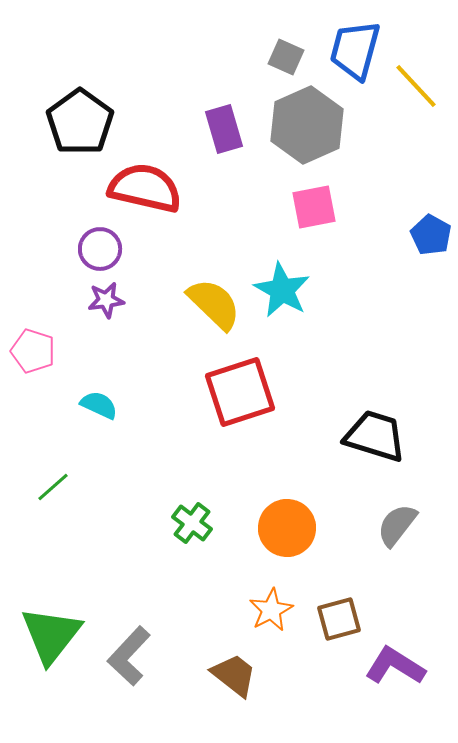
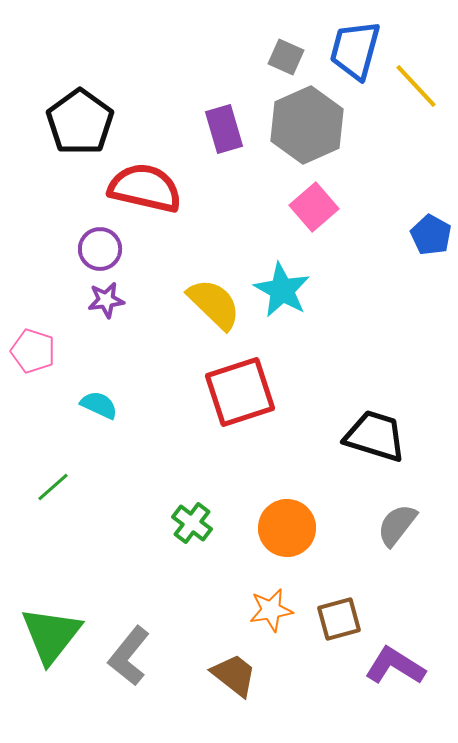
pink square: rotated 30 degrees counterclockwise
orange star: rotated 18 degrees clockwise
gray L-shape: rotated 4 degrees counterclockwise
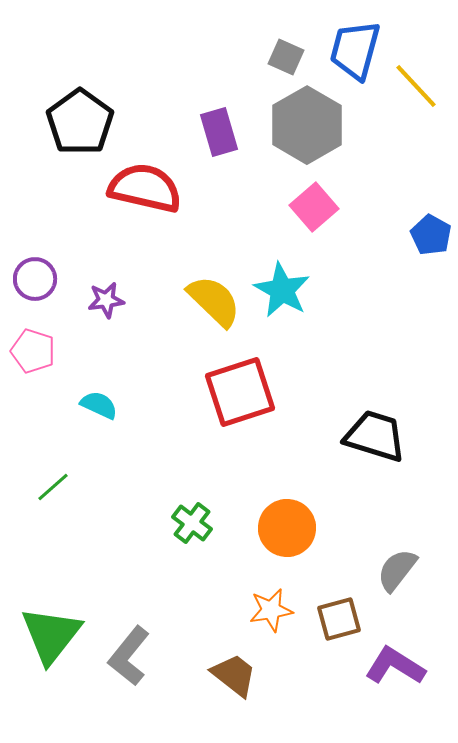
gray hexagon: rotated 6 degrees counterclockwise
purple rectangle: moved 5 px left, 3 px down
purple circle: moved 65 px left, 30 px down
yellow semicircle: moved 3 px up
gray semicircle: moved 45 px down
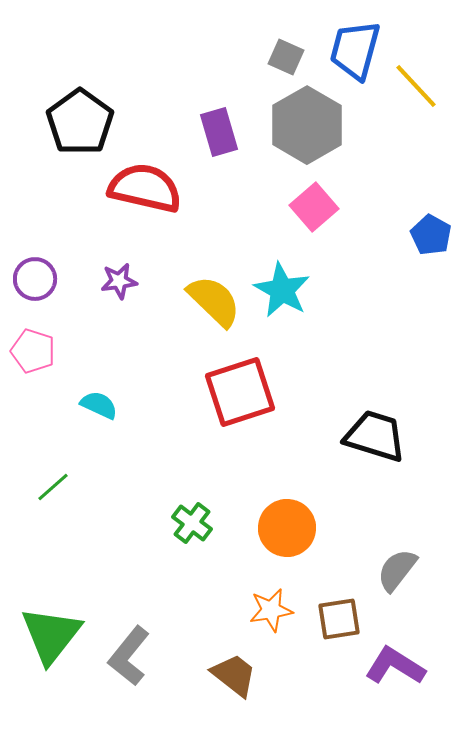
purple star: moved 13 px right, 19 px up
brown square: rotated 6 degrees clockwise
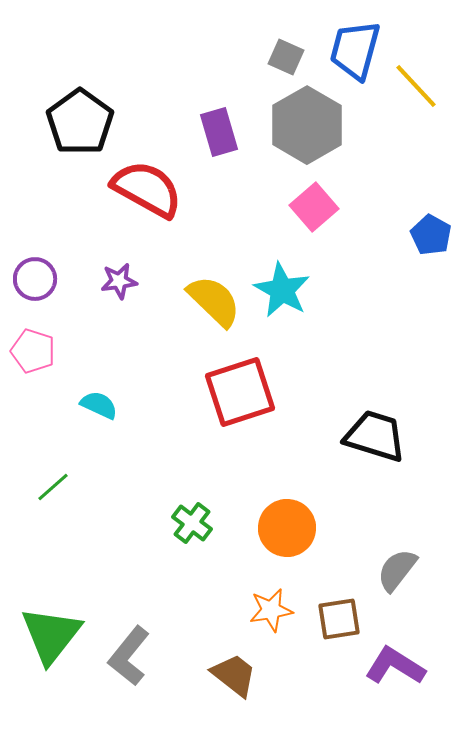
red semicircle: moved 2 px right, 1 px down; rotated 16 degrees clockwise
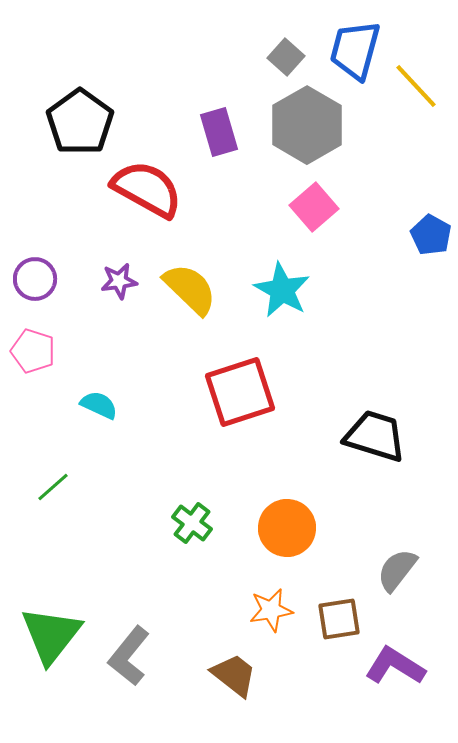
gray square: rotated 18 degrees clockwise
yellow semicircle: moved 24 px left, 12 px up
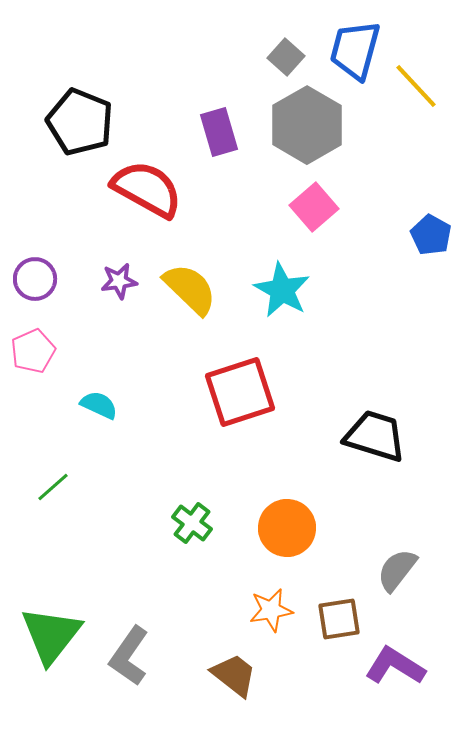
black pentagon: rotated 14 degrees counterclockwise
pink pentagon: rotated 30 degrees clockwise
gray L-shape: rotated 4 degrees counterclockwise
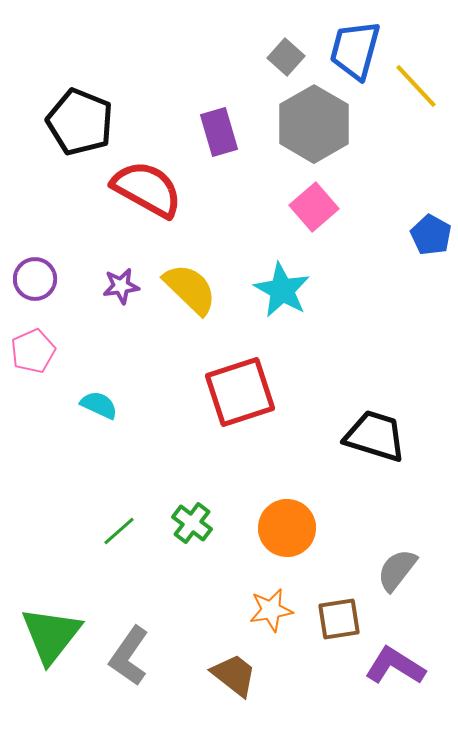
gray hexagon: moved 7 px right, 1 px up
purple star: moved 2 px right, 5 px down
green line: moved 66 px right, 44 px down
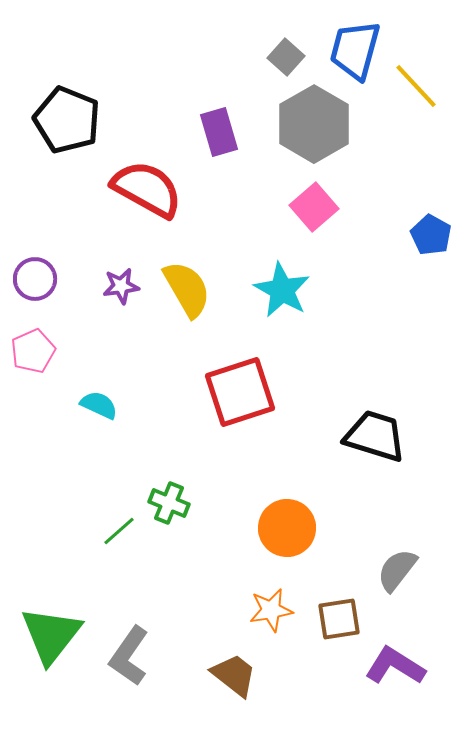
black pentagon: moved 13 px left, 2 px up
yellow semicircle: moved 3 px left; rotated 16 degrees clockwise
green cross: moved 23 px left, 20 px up; rotated 15 degrees counterclockwise
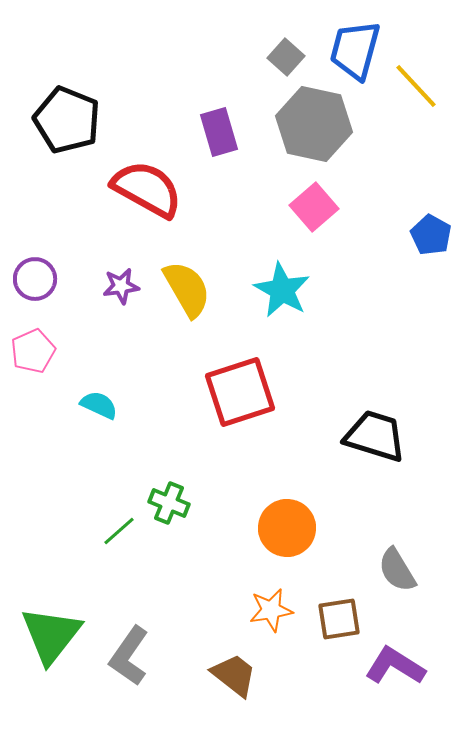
gray hexagon: rotated 18 degrees counterclockwise
gray semicircle: rotated 69 degrees counterclockwise
